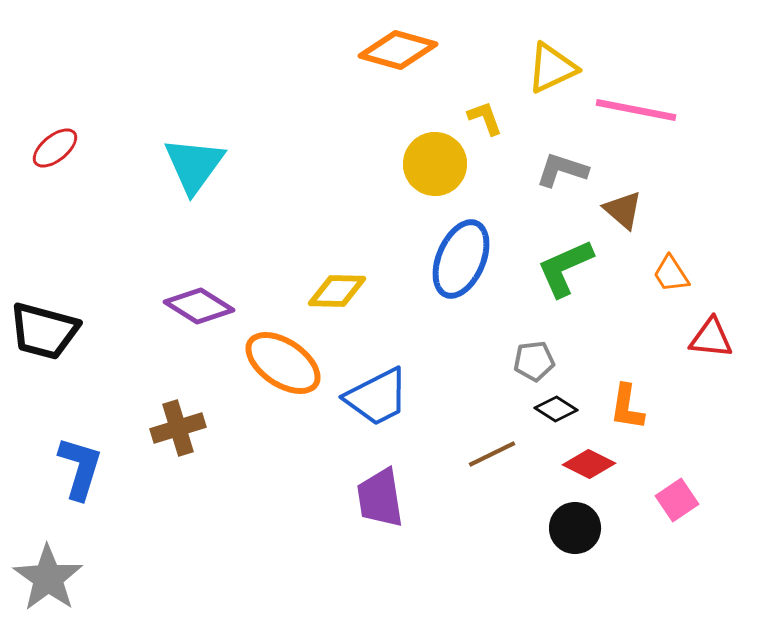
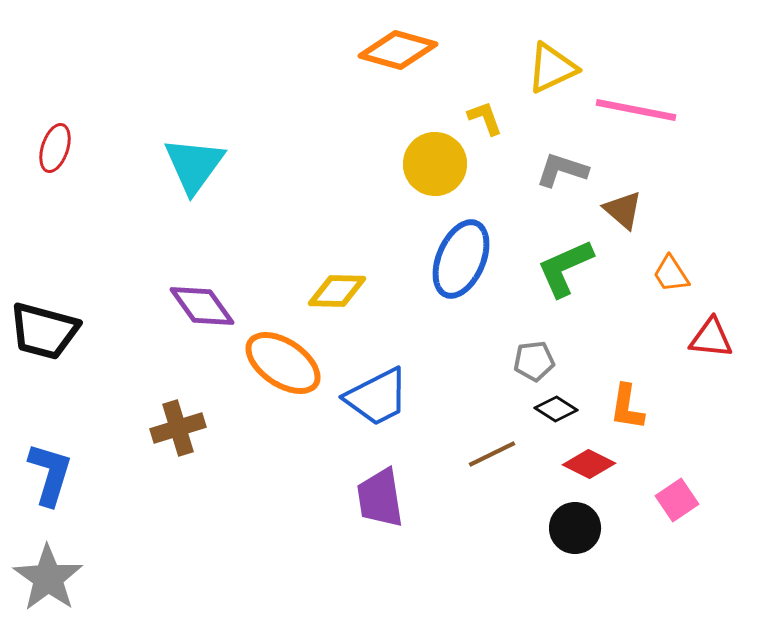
red ellipse: rotated 33 degrees counterclockwise
purple diamond: moved 3 px right; rotated 22 degrees clockwise
blue L-shape: moved 30 px left, 6 px down
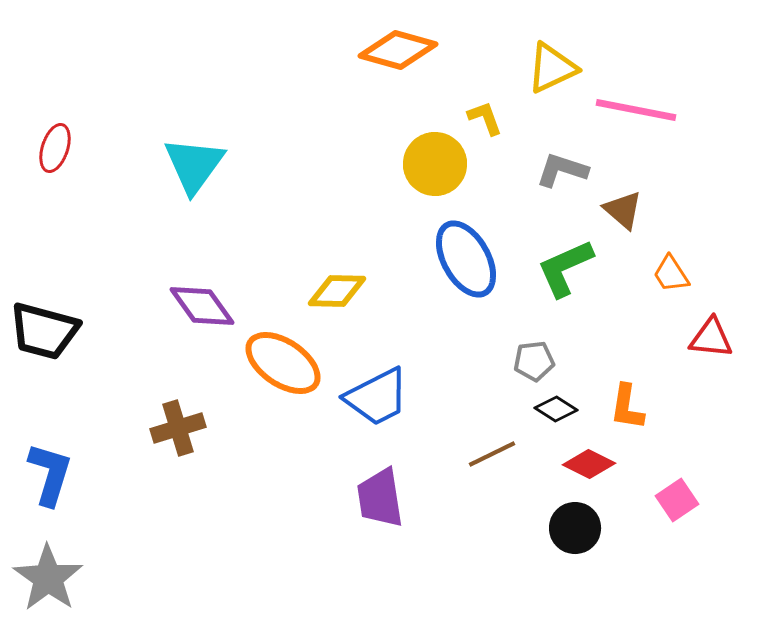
blue ellipse: moved 5 px right; rotated 52 degrees counterclockwise
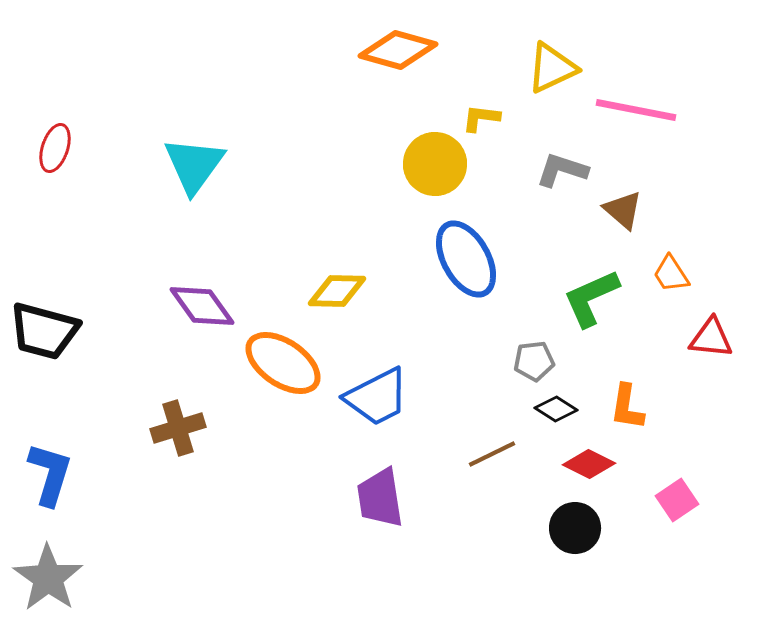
yellow L-shape: moved 4 px left; rotated 63 degrees counterclockwise
green L-shape: moved 26 px right, 30 px down
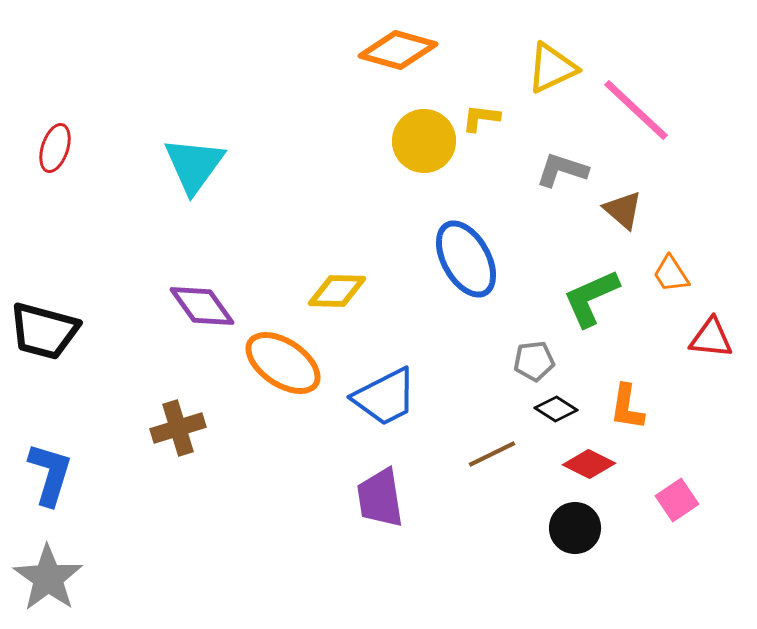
pink line: rotated 32 degrees clockwise
yellow circle: moved 11 px left, 23 px up
blue trapezoid: moved 8 px right
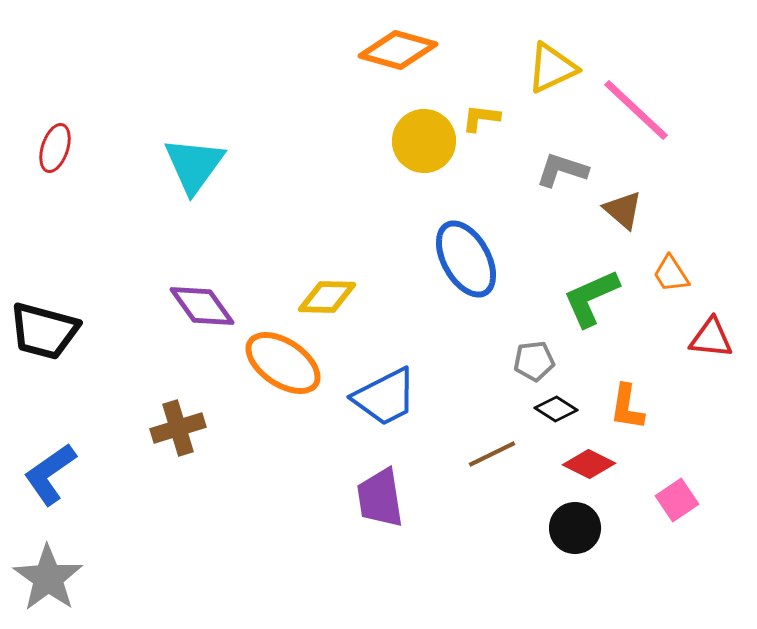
yellow diamond: moved 10 px left, 6 px down
blue L-shape: rotated 142 degrees counterclockwise
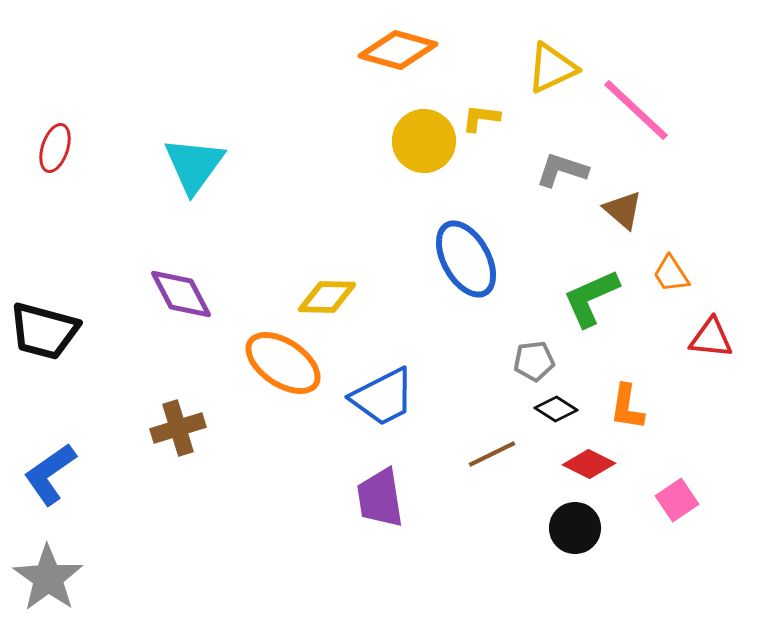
purple diamond: moved 21 px left, 12 px up; rotated 8 degrees clockwise
blue trapezoid: moved 2 px left
